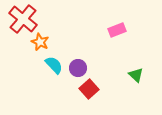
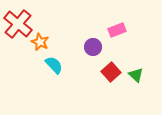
red cross: moved 5 px left, 5 px down
purple circle: moved 15 px right, 21 px up
red square: moved 22 px right, 17 px up
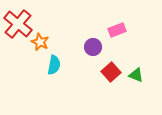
cyan semicircle: rotated 54 degrees clockwise
green triangle: rotated 21 degrees counterclockwise
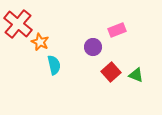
cyan semicircle: rotated 24 degrees counterclockwise
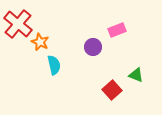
red square: moved 1 px right, 18 px down
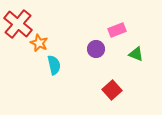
orange star: moved 1 px left, 1 px down
purple circle: moved 3 px right, 2 px down
green triangle: moved 21 px up
